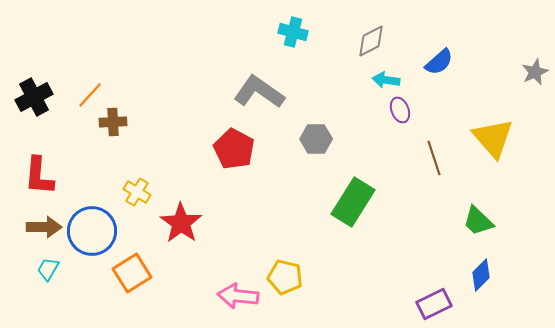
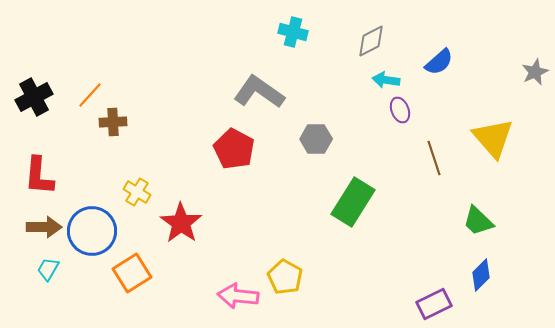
yellow pentagon: rotated 16 degrees clockwise
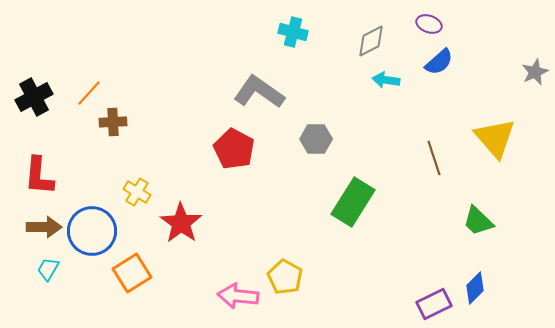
orange line: moved 1 px left, 2 px up
purple ellipse: moved 29 px right, 86 px up; rotated 50 degrees counterclockwise
yellow triangle: moved 2 px right
blue diamond: moved 6 px left, 13 px down
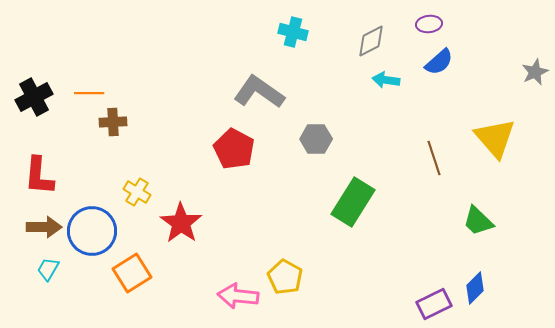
purple ellipse: rotated 25 degrees counterclockwise
orange line: rotated 48 degrees clockwise
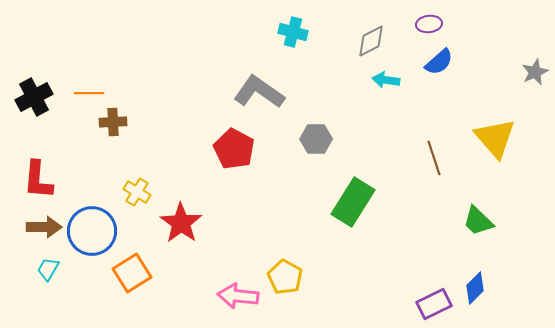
red L-shape: moved 1 px left, 4 px down
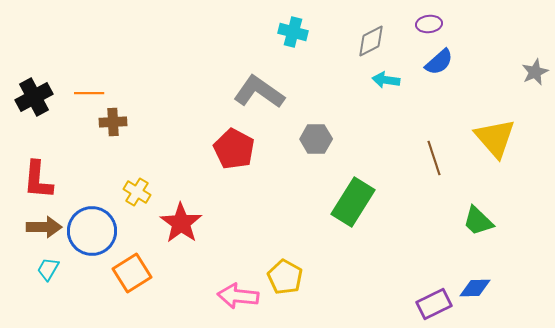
blue diamond: rotated 44 degrees clockwise
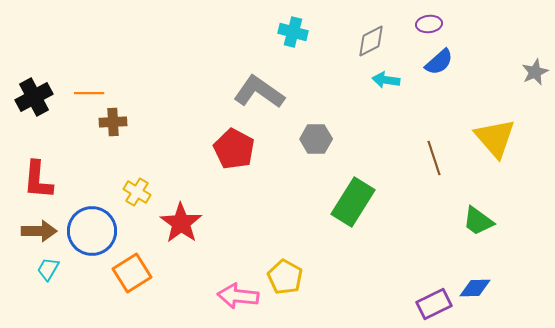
green trapezoid: rotated 8 degrees counterclockwise
brown arrow: moved 5 px left, 4 px down
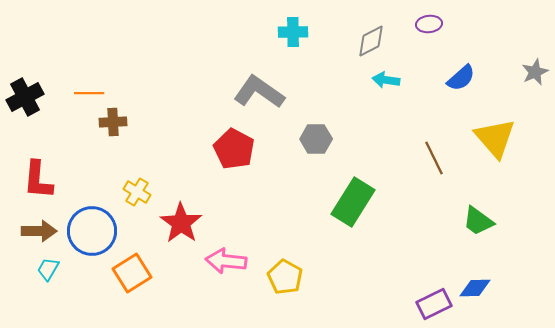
cyan cross: rotated 16 degrees counterclockwise
blue semicircle: moved 22 px right, 16 px down
black cross: moved 9 px left
brown line: rotated 8 degrees counterclockwise
pink arrow: moved 12 px left, 35 px up
